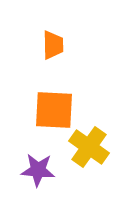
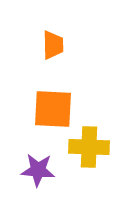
orange square: moved 1 px left, 1 px up
yellow cross: rotated 33 degrees counterclockwise
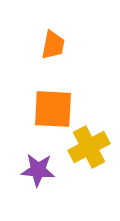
orange trapezoid: rotated 12 degrees clockwise
yellow cross: rotated 30 degrees counterclockwise
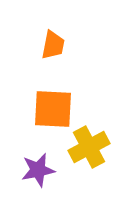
purple star: rotated 16 degrees counterclockwise
